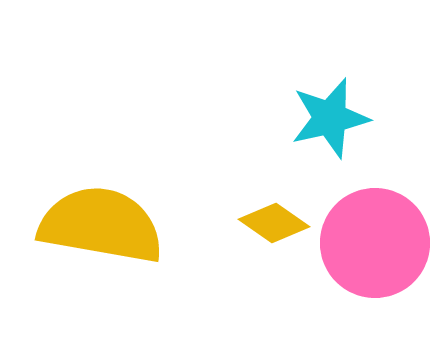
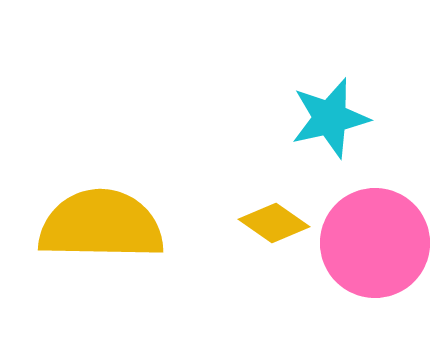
yellow semicircle: rotated 9 degrees counterclockwise
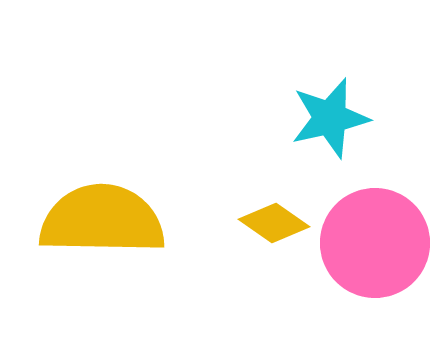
yellow semicircle: moved 1 px right, 5 px up
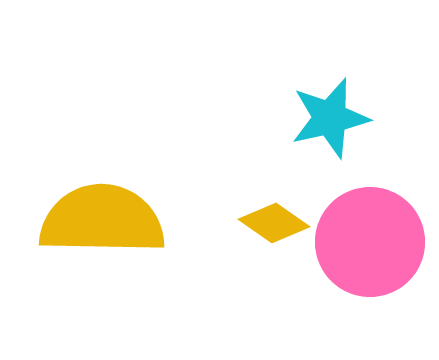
pink circle: moved 5 px left, 1 px up
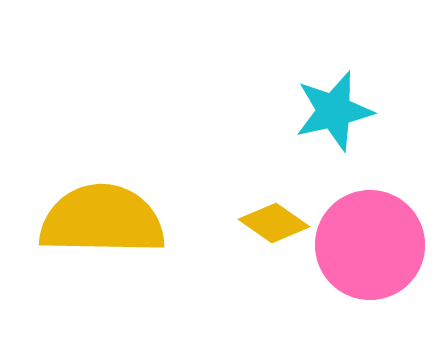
cyan star: moved 4 px right, 7 px up
pink circle: moved 3 px down
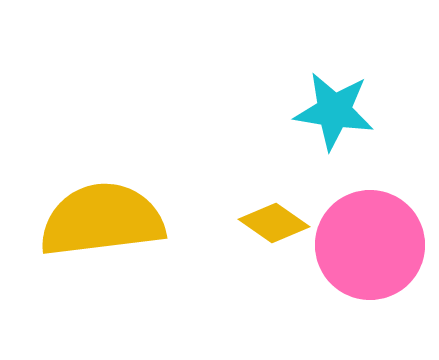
cyan star: rotated 22 degrees clockwise
yellow semicircle: rotated 8 degrees counterclockwise
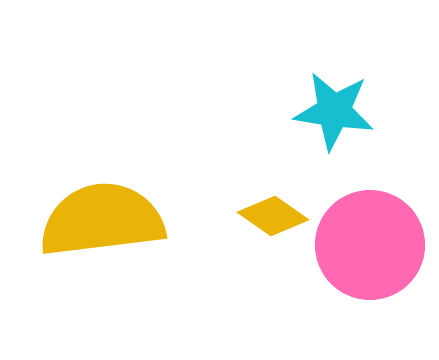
yellow diamond: moved 1 px left, 7 px up
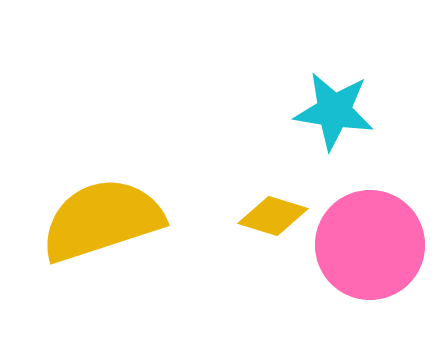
yellow diamond: rotated 18 degrees counterclockwise
yellow semicircle: rotated 11 degrees counterclockwise
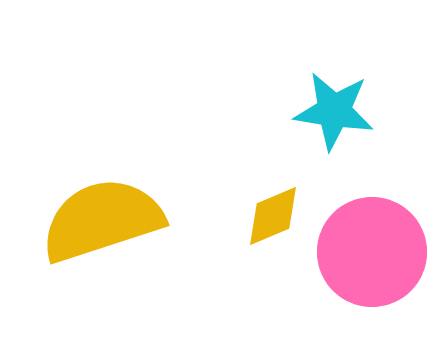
yellow diamond: rotated 40 degrees counterclockwise
pink circle: moved 2 px right, 7 px down
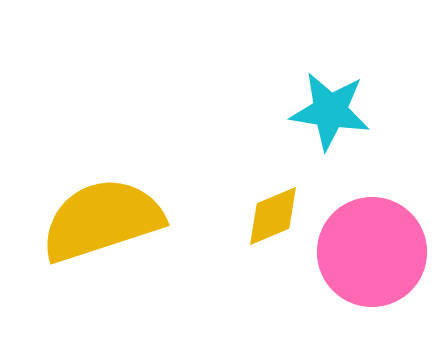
cyan star: moved 4 px left
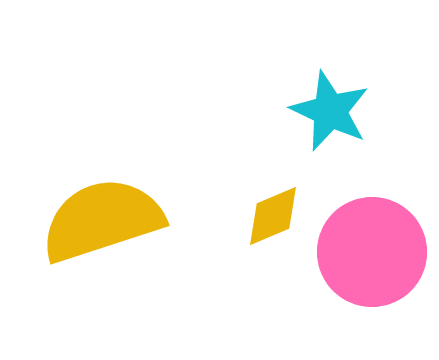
cyan star: rotated 16 degrees clockwise
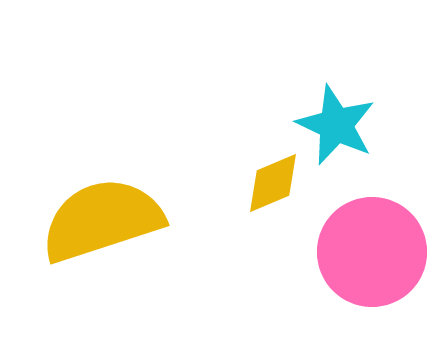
cyan star: moved 6 px right, 14 px down
yellow diamond: moved 33 px up
